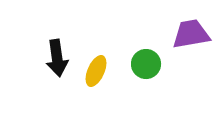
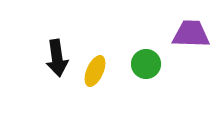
purple trapezoid: rotated 12 degrees clockwise
yellow ellipse: moved 1 px left
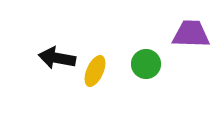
black arrow: rotated 108 degrees clockwise
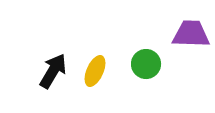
black arrow: moved 4 px left, 13 px down; rotated 111 degrees clockwise
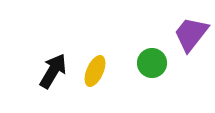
purple trapezoid: rotated 54 degrees counterclockwise
green circle: moved 6 px right, 1 px up
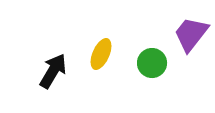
yellow ellipse: moved 6 px right, 17 px up
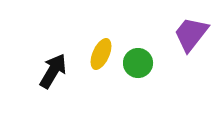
green circle: moved 14 px left
